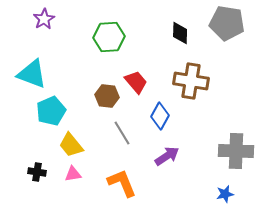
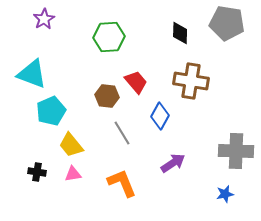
purple arrow: moved 6 px right, 7 px down
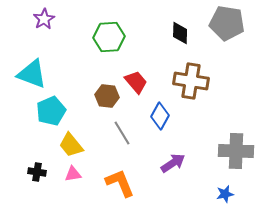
orange L-shape: moved 2 px left
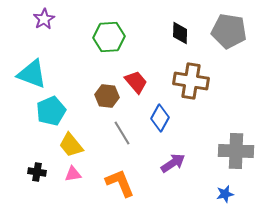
gray pentagon: moved 2 px right, 8 px down
blue diamond: moved 2 px down
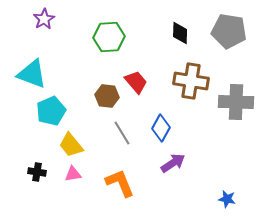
blue diamond: moved 1 px right, 10 px down
gray cross: moved 49 px up
blue star: moved 2 px right, 5 px down; rotated 24 degrees clockwise
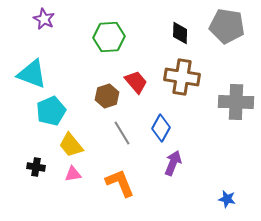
purple star: rotated 15 degrees counterclockwise
gray pentagon: moved 2 px left, 5 px up
brown cross: moved 9 px left, 4 px up
brown hexagon: rotated 25 degrees counterclockwise
purple arrow: rotated 35 degrees counterclockwise
black cross: moved 1 px left, 5 px up
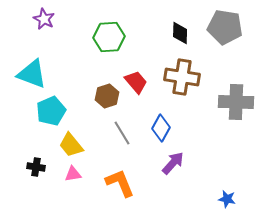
gray pentagon: moved 2 px left, 1 px down
purple arrow: rotated 20 degrees clockwise
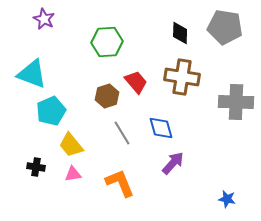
green hexagon: moved 2 px left, 5 px down
blue diamond: rotated 44 degrees counterclockwise
